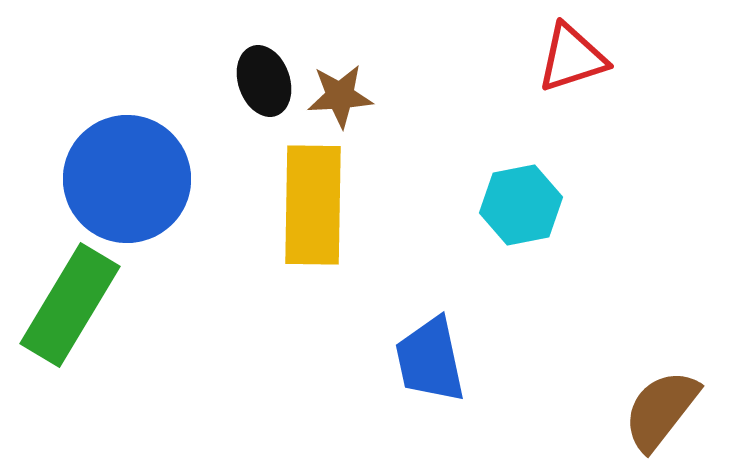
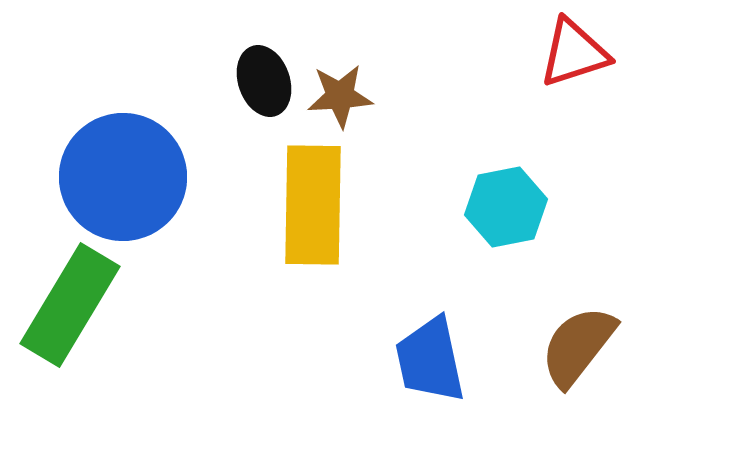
red triangle: moved 2 px right, 5 px up
blue circle: moved 4 px left, 2 px up
cyan hexagon: moved 15 px left, 2 px down
brown semicircle: moved 83 px left, 64 px up
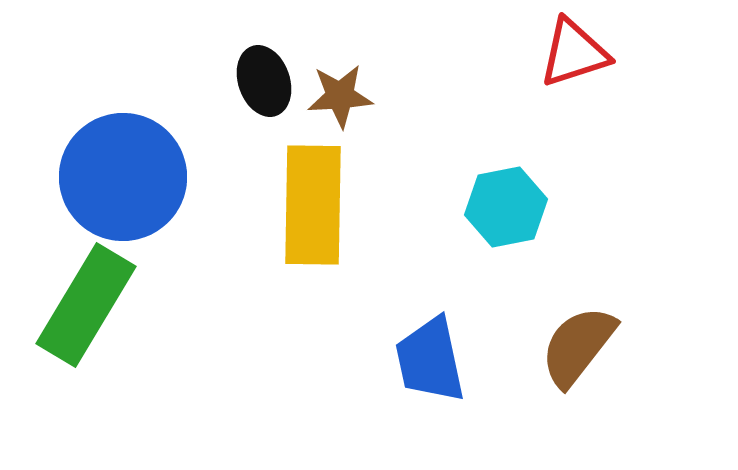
green rectangle: moved 16 px right
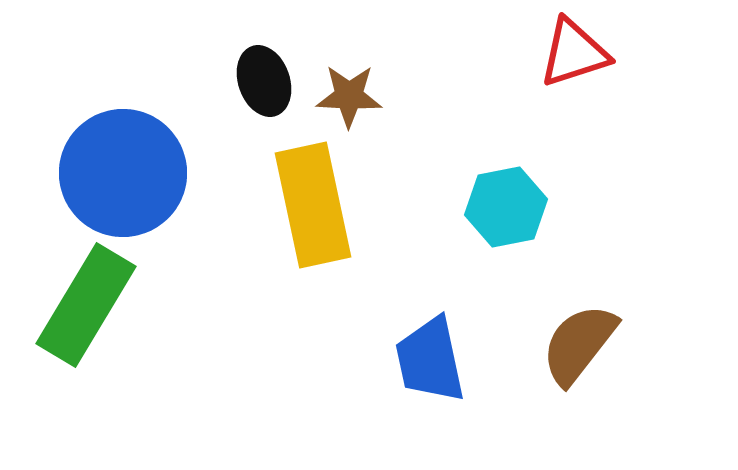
brown star: moved 9 px right; rotated 6 degrees clockwise
blue circle: moved 4 px up
yellow rectangle: rotated 13 degrees counterclockwise
brown semicircle: moved 1 px right, 2 px up
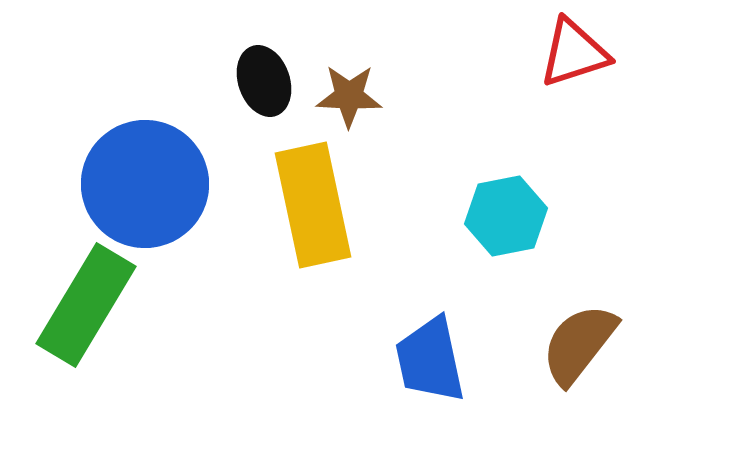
blue circle: moved 22 px right, 11 px down
cyan hexagon: moved 9 px down
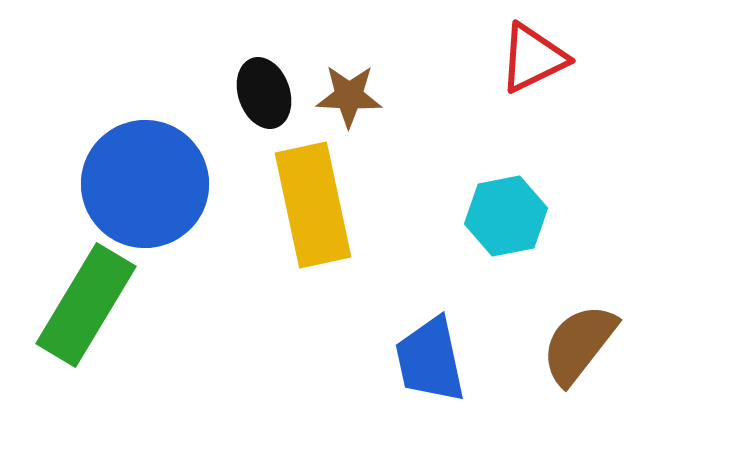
red triangle: moved 41 px left, 5 px down; rotated 8 degrees counterclockwise
black ellipse: moved 12 px down
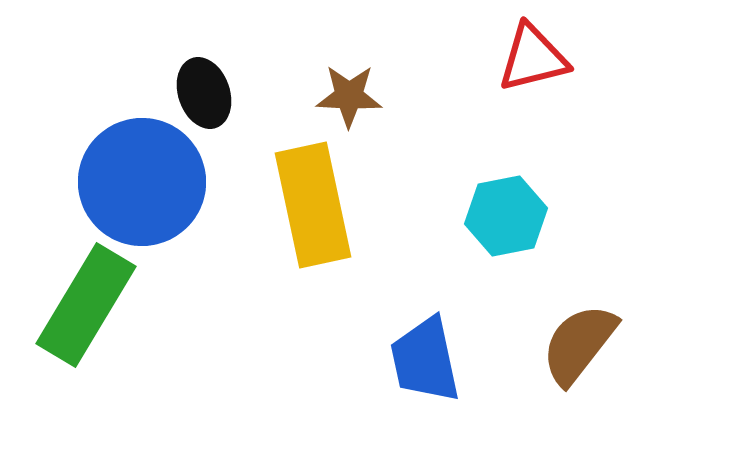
red triangle: rotated 12 degrees clockwise
black ellipse: moved 60 px left
blue circle: moved 3 px left, 2 px up
blue trapezoid: moved 5 px left
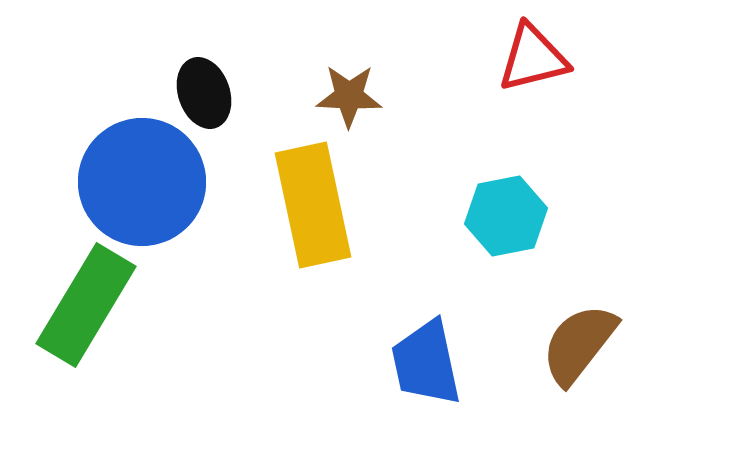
blue trapezoid: moved 1 px right, 3 px down
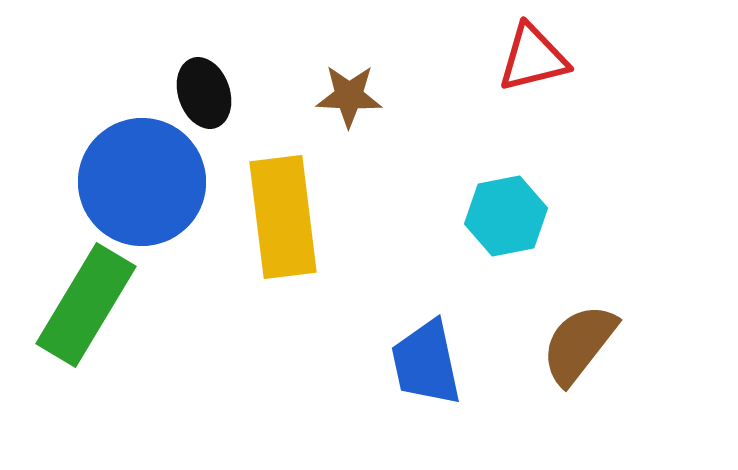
yellow rectangle: moved 30 px left, 12 px down; rotated 5 degrees clockwise
